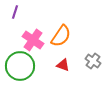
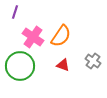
pink cross: moved 3 px up
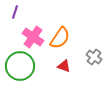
orange semicircle: moved 1 px left, 2 px down
gray cross: moved 1 px right, 4 px up
red triangle: moved 1 px right, 1 px down
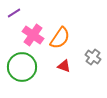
purple line: moved 1 px left, 1 px down; rotated 40 degrees clockwise
pink cross: moved 2 px up
gray cross: moved 1 px left
green circle: moved 2 px right, 1 px down
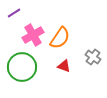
pink cross: rotated 25 degrees clockwise
